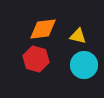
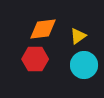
yellow triangle: rotated 48 degrees counterclockwise
red hexagon: moved 1 px left; rotated 15 degrees counterclockwise
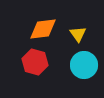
yellow triangle: moved 2 px up; rotated 30 degrees counterclockwise
red hexagon: moved 3 px down; rotated 15 degrees clockwise
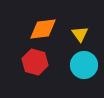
yellow triangle: moved 2 px right
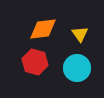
cyan circle: moved 7 px left, 3 px down
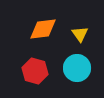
red hexagon: moved 9 px down
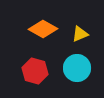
orange diamond: rotated 36 degrees clockwise
yellow triangle: rotated 42 degrees clockwise
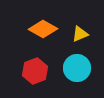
red hexagon: rotated 25 degrees clockwise
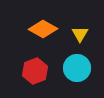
yellow triangle: rotated 36 degrees counterclockwise
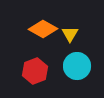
yellow triangle: moved 10 px left
cyan circle: moved 2 px up
